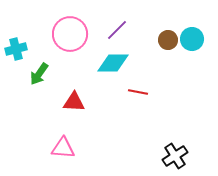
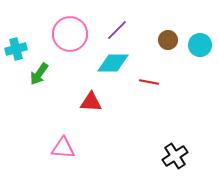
cyan circle: moved 8 px right, 6 px down
red line: moved 11 px right, 10 px up
red triangle: moved 17 px right
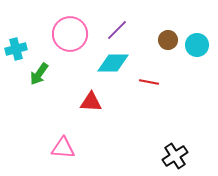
cyan circle: moved 3 px left
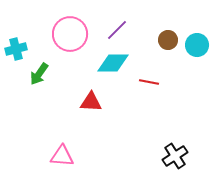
pink triangle: moved 1 px left, 8 px down
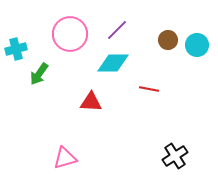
red line: moved 7 px down
pink triangle: moved 3 px right, 2 px down; rotated 20 degrees counterclockwise
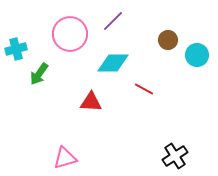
purple line: moved 4 px left, 9 px up
cyan circle: moved 10 px down
red line: moved 5 px left; rotated 18 degrees clockwise
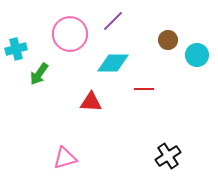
red line: rotated 30 degrees counterclockwise
black cross: moved 7 px left
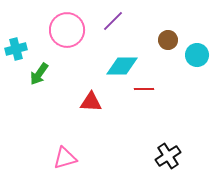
pink circle: moved 3 px left, 4 px up
cyan diamond: moved 9 px right, 3 px down
